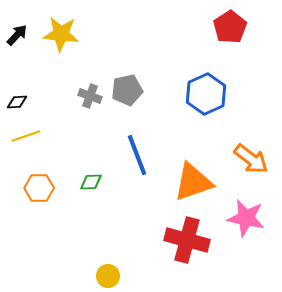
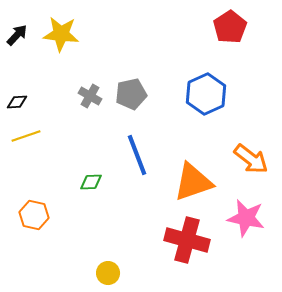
gray pentagon: moved 4 px right, 4 px down
gray cross: rotated 10 degrees clockwise
orange hexagon: moved 5 px left, 27 px down; rotated 12 degrees clockwise
yellow circle: moved 3 px up
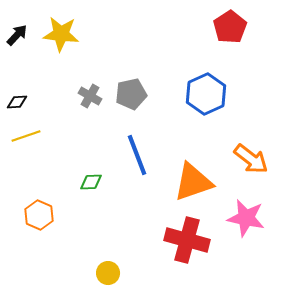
orange hexagon: moved 5 px right; rotated 12 degrees clockwise
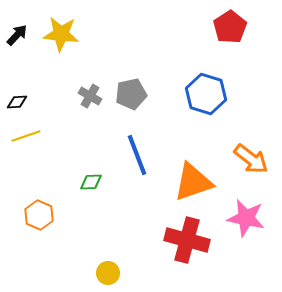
blue hexagon: rotated 18 degrees counterclockwise
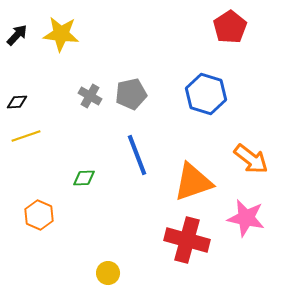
green diamond: moved 7 px left, 4 px up
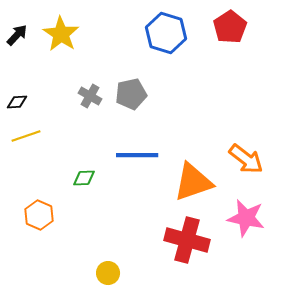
yellow star: rotated 27 degrees clockwise
blue hexagon: moved 40 px left, 61 px up
blue line: rotated 69 degrees counterclockwise
orange arrow: moved 5 px left
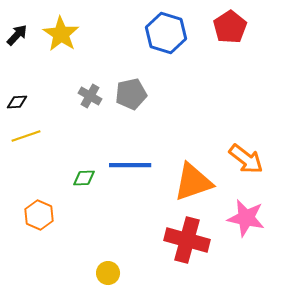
blue line: moved 7 px left, 10 px down
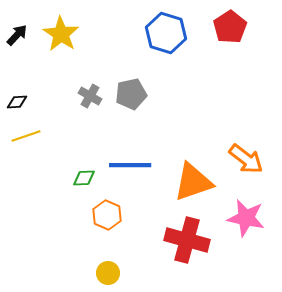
orange hexagon: moved 68 px right
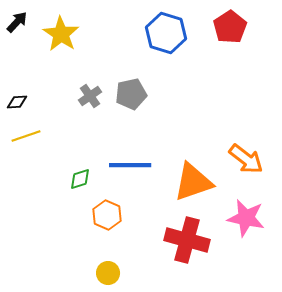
black arrow: moved 13 px up
gray cross: rotated 25 degrees clockwise
green diamond: moved 4 px left, 1 px down; rotated 15 degrees counterclockwise
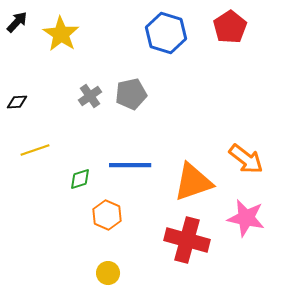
yellow line: moved 9 px right, 14 px down
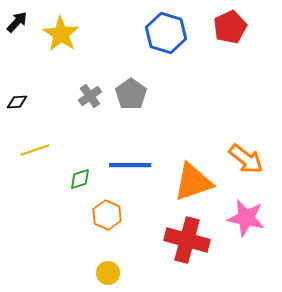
red pentagon: rotated 8 degrees clockwise
gray pentagon: rotated 24 degrees counterclockwise
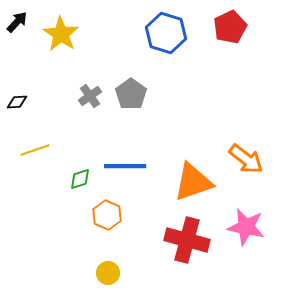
blue line: moved 5 px left, 1 px down
pink star: moved 9 px down
